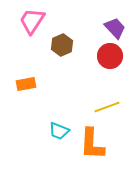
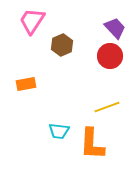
cyan trapezoid: rotated 15 degrees counterclockwise
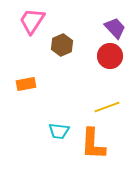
orange L-shape: moved 1 px right
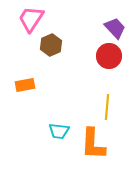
pink trapezoid: moved 1 px left, 2 px up
brown hexagon: moved 11 px left
red circle: moved 1 px left
orange rectangle: moved 1 px left, 1 px down
yellow line: rotated 65 degrees counterclockwise
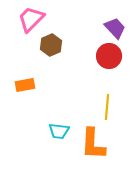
pink trapezoid: rotated 12 degrees clockwise
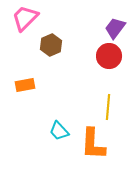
pink trapezoid: moved 6 px left, 1 px up
purple trapezoid: rotated 100 degrees counterclockwise
yellow line: moved 1 px right
cyan trapezoid: rotated 40 degrees clockwise
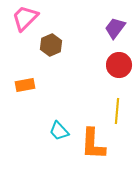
red circle: moved 10 px right, 9 px down
yellow line: moved 9 px right, 4 px down
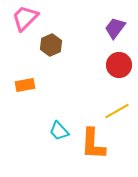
yellow line: rotated 55 degrees clockwise
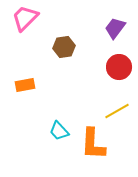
brown hexagon: moved 13 px right, 2 px down; rotated 15 degrees clockwise
red circle: moved 2 px down
